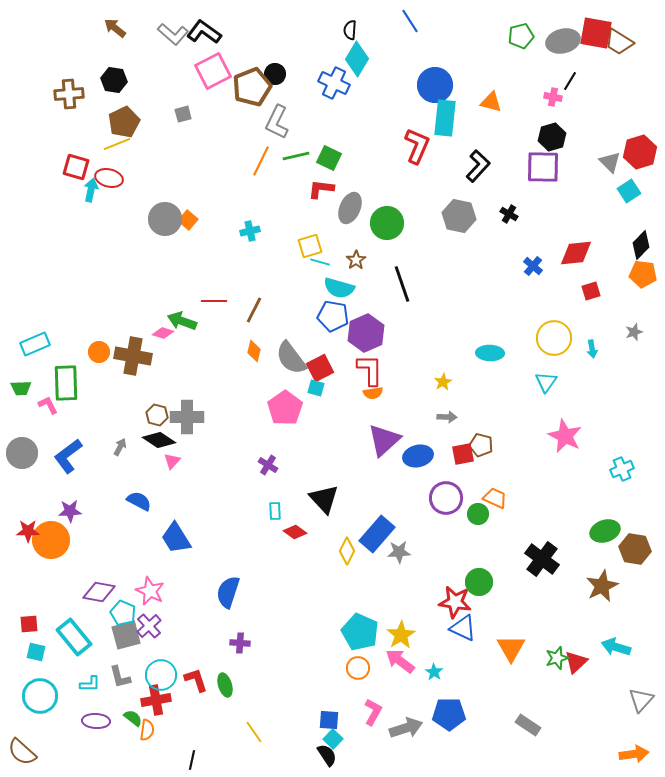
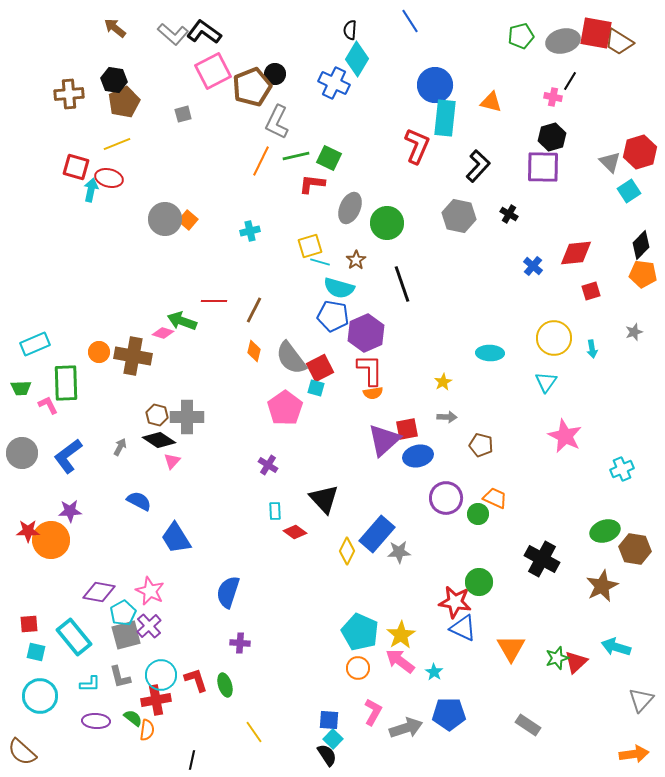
brown pentagon at (124, 122): moved 20 px up
red L-shape at (321, 189): moved 9 px left, 5 px up
red square at (463, 454): moved 56 px left, 25 px up
black cross at (542, 559): rotated 8 degrees counterclockwise
cyan pentagon at (123, 613): rotated 20 degrees clockwise
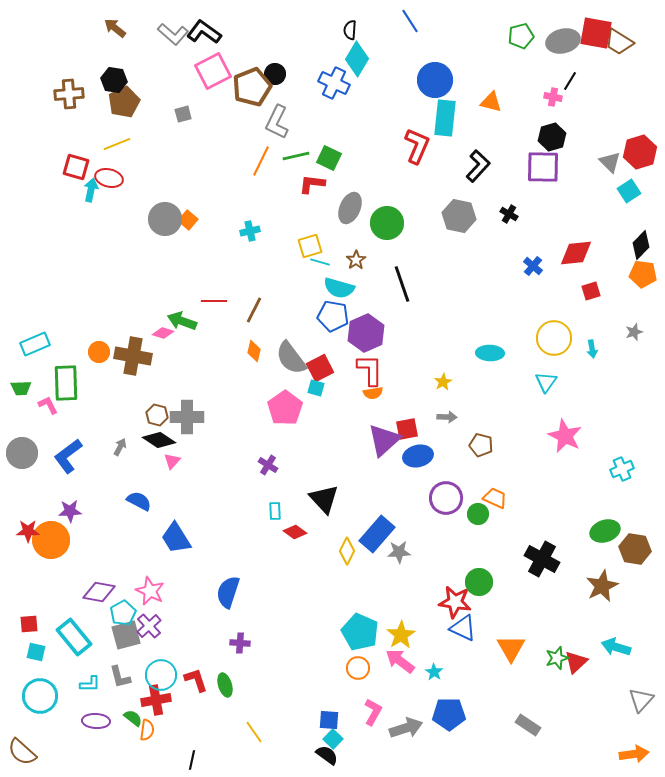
blue circle at (435, 85): moved 5 px up
black semicircle at (327, 755): rotated 20 degrees counterclockwise
